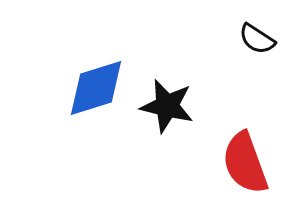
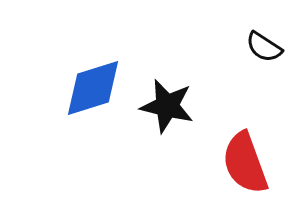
black semicircle: moved 7 px right, 8 px down
blue diamond: moved 3 px left
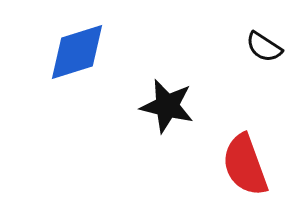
blue diamond: moved 16 px left, 36 px up
red semicircle: moved 2 px down
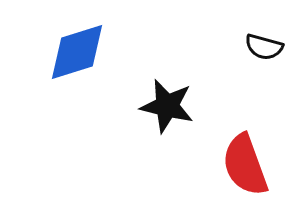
black semicircle: rotated 18 degrees counterclockwise
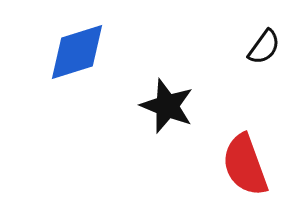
black semicircle: rotated 69 degrees counterclockwise
black star: rotated 8 degrees clockwise
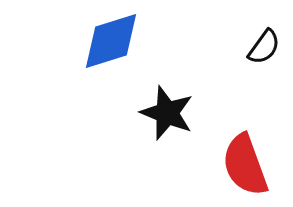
blue diamond: moved 34 px right, 11 px up
black star: moved 7 px down
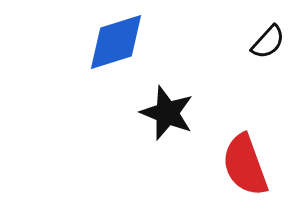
blue diamond: moved 5 px right, 1 px down
black semicircle: moved 4 px right, 5 px up; rotated 6 degrees clockwise
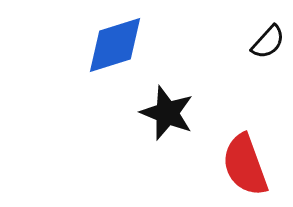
blue diamond: moved 1 px left, 3 px down
